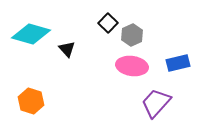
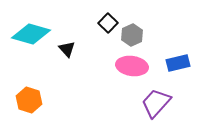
orange hexagon: moved 2 px left, 1 px up
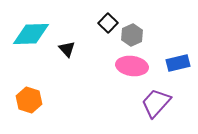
cyan diamond: rotated 18 degrees counterclockwise
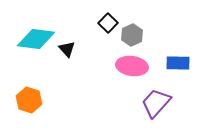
cyan diamond: moved 5 px right, 5 px down; rotated 9 degrees clockwise
blue rectangle: rotated 15 degrees clockwise
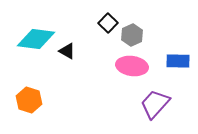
black triangle: moved 2 px down; rotated 18 degrees counterclockwise
blue rectangle: moved 2 px up
purple trapezoid: moved 1 px left, 1 px down
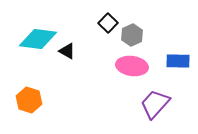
cyan diamond: moved 2 px right
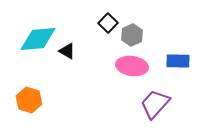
cyan diamond: rotated 12 degrees counterclockwise
